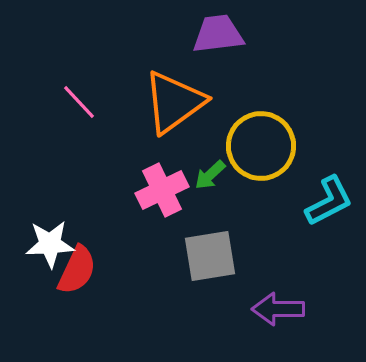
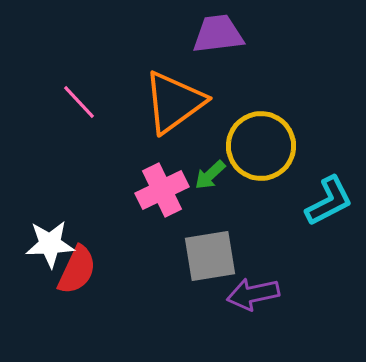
purple arrow: moved 25 px left, 15 px up; rotated 12 degrees counterclockwise
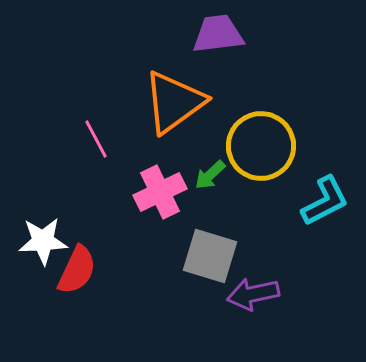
pink line: moved 17 px right, 37 px down; rotated 15 degrees clockwise
pink cross: moved 2 px left, 2 px down
cyan L-shape: moved 4 px left
white star: moved 7 px left, 3 px up
gray square: rotated 26 degrees clockwise
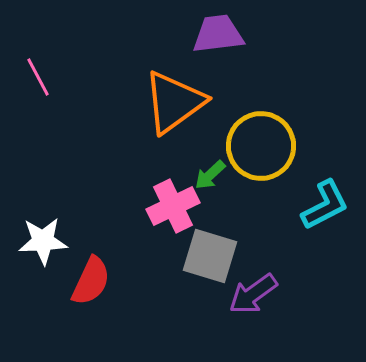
pink line: moved 58 px left, 62 px up
pink cross: moved 13 px right, 14 px down
cyan L-shape: moved 4 px down
red semicircle: moved 14 px right, 11 px down
purple arrow: rotated 24 degrees counterclockwise
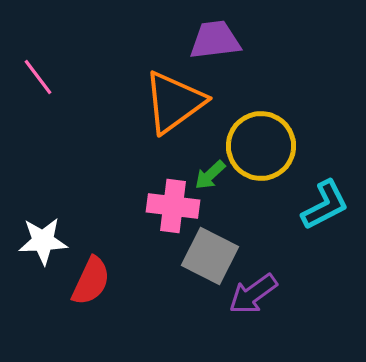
purple trapezoid: moved 3 px left, 6 px down
pink line: rotated 9 degrees counterclockwise
pink cross: rotated 33 degrees clockwise
gray square: rotated 10 degrees clockwise
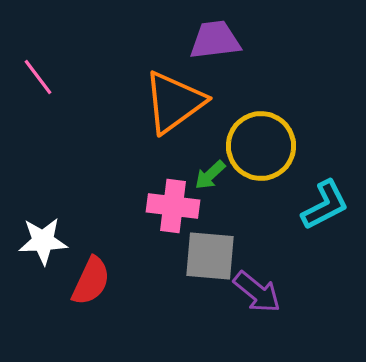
gray square: rotated 22 degrees counterclockwise
purple arrow: moved 4 px right, 2 px up; rotated 105 degrees counterclockwise
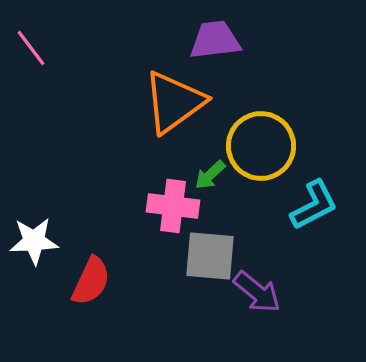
pink line: moved 7 px left, 29 px up
cyan L-shape: moved 11 px left
white star: moved 9 px left
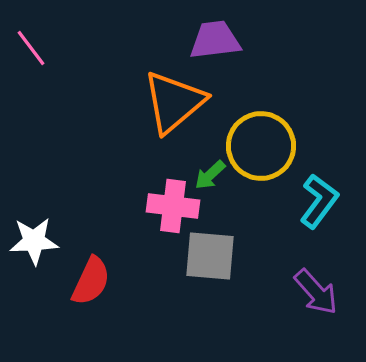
orange triangle: rotated 4 degrees counterclockwise
cyan L-shape: moved 5 px right, 4 px up; rotated 26 degrees counterclockwise
purple arrow: moved 59 px right; rotated 9 degrees clockwise
